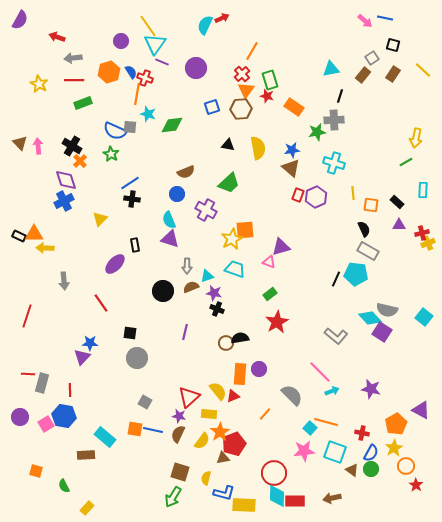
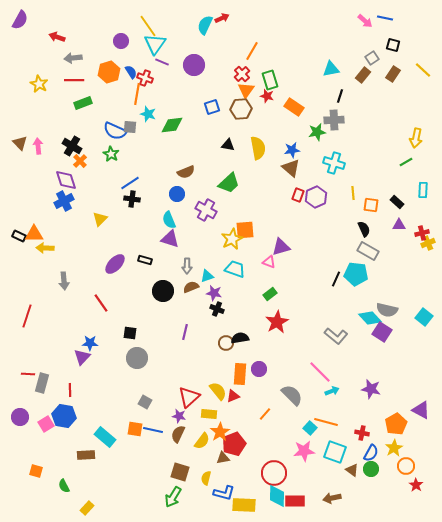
purple circle at (196, 68): moved 2 px left, 3 px up
black rectangle at (135, 245): moved 10 px right, 15 px down; rotated 64 degrees counterclockwise
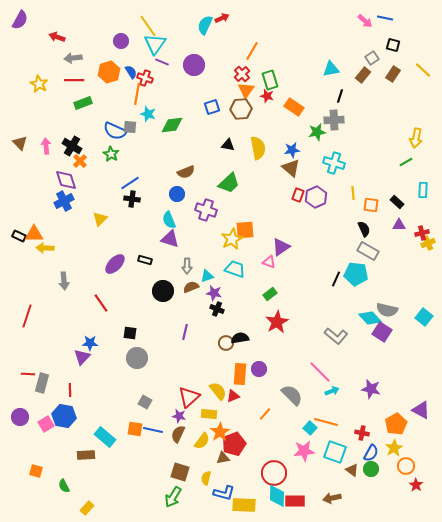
pink arrow at (38, 146): moved 8 px right
purple cross at (206, 210): rotated 10 degrees counterclockwise
purple triangle at (281, 247): rotated 18 degrees counterclockwise
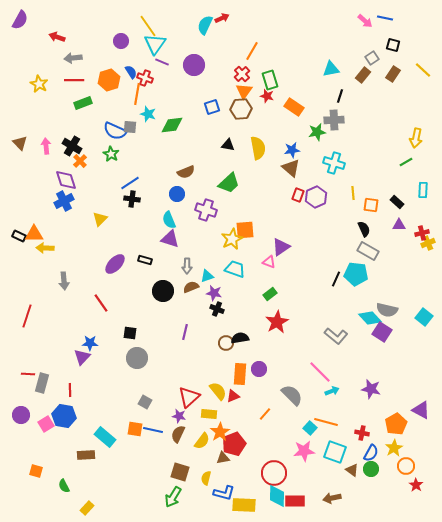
orange hexagon at (109, 72): moved 8 px down
orange triangle at (246, 90): moved 2 px left, 1 px down
purple circle at (20, 417): moved 1 px right, 2 px up
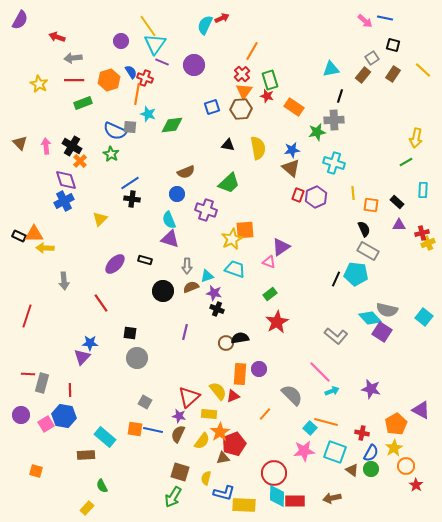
green semicircle at (64, 486): moved 38 px right
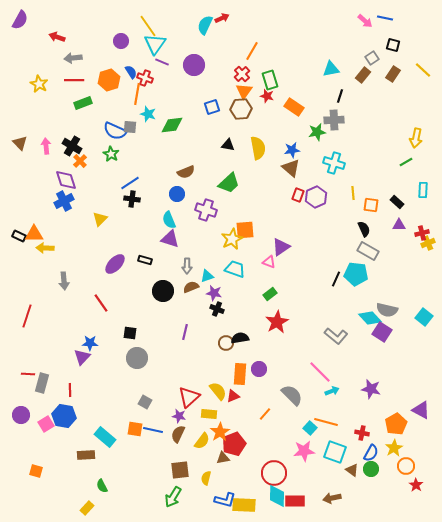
brown square at (180, 472): moved 2 px up; rotated 24 degrees counterclockwise
blue L-shape at (224, 493): moved 1 px right, 7 px down
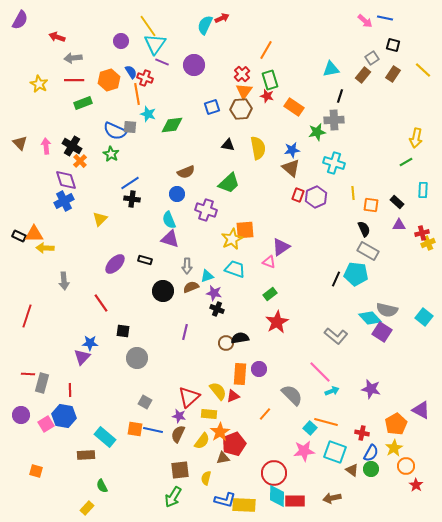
orange line at (252, 51): moved 14 px right, 1 px up
orange line at (137, 94): rotated 20 degrees counterclockwise
black square at (130, 333): moved 7 px left, 2 px up
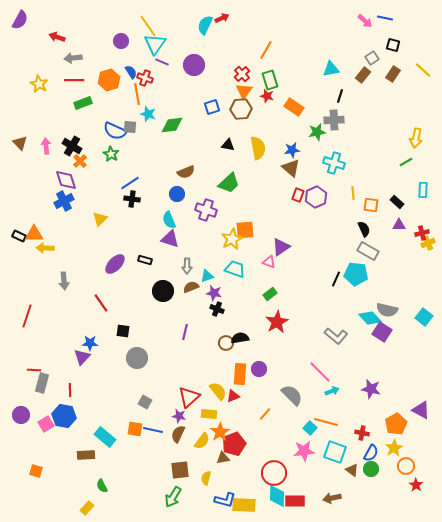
red line at (28, 374): moved 6 px right, 4 px up
